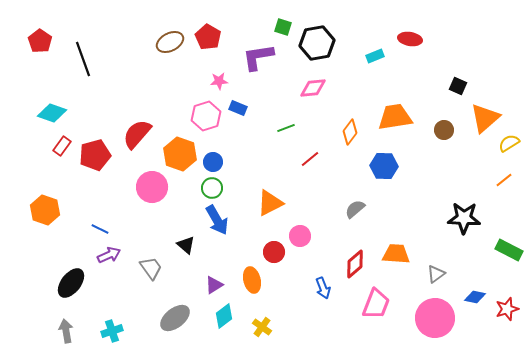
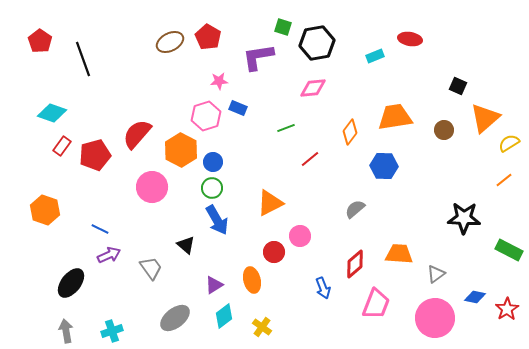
orange hexagon at (180, 154): moved 1 px right, 4 px up; rotated 8 degrees clockwise
orange trapezoid at (396, 254): moved 3 px right
red star at (507, 309): rotated 15 degrees counterclockwise
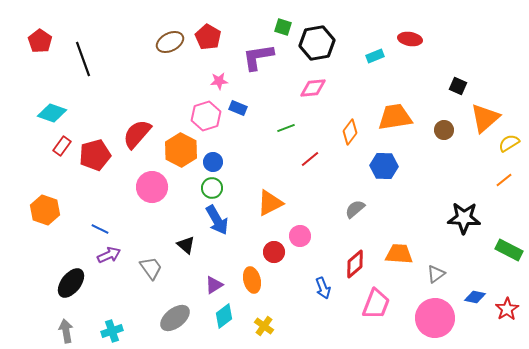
yellow cross at (262, 327): moved 2 px right, 1 px up
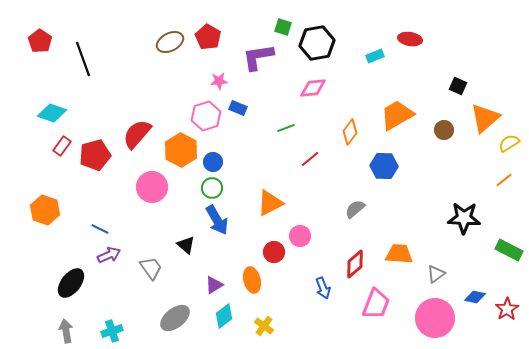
orange trapezoid at (395, 117): moved 2 px right, 2 px up; rotated 21 degrees counterclockwise
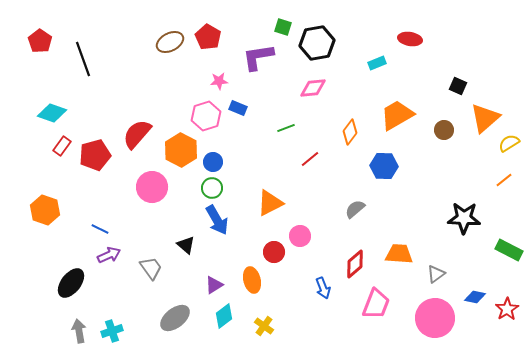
cyan rectangle at (375, 56): moved 2 px right, 7 px down
gray arrow at (66, 331): moved 13 px right
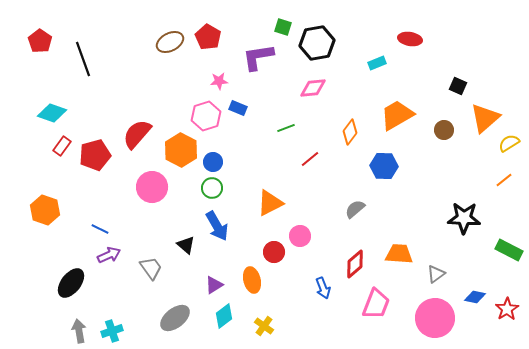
blue arrow at (217, 220): moved 6 px down
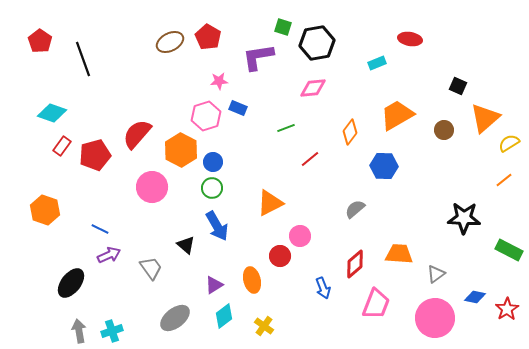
red circle at (274, 252): moved 6 px right, 4 px down
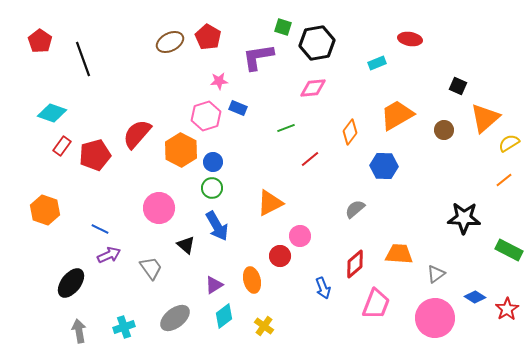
pink circle at (152, 187): moved 7 px right, 21 px down
blue diamond at (475, 297): rotated 20 degrees clockwise
cyan cross at (112, 331): moved 12 px right, 4 px up
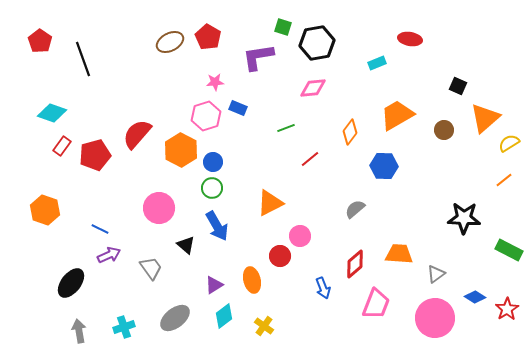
pink star at (219, 81): moved 4 px left, 1 px down
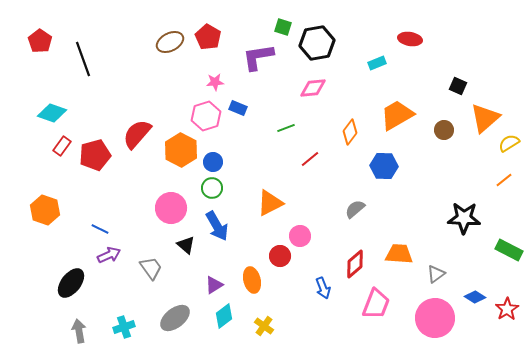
pink circle at (159, 208): moved 12 px right
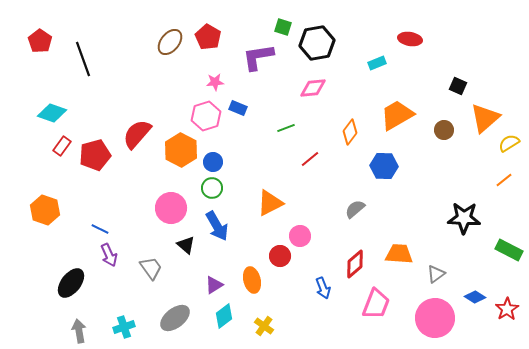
brown ellipse at (170, 42): rotated 24 degrees counterclockwise
purple arrow at (109, 255): rotated 90 degrees clockwise
